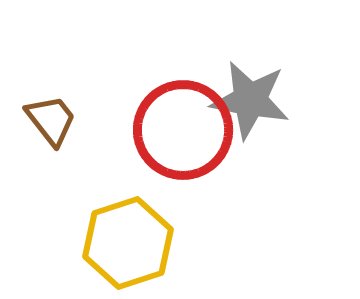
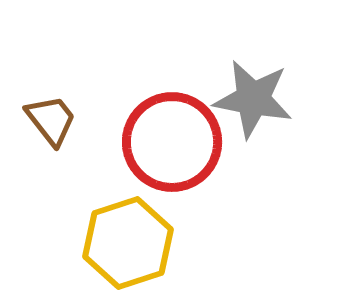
gray star: moved 3 px right, 1 px up
red circle: moved 11 px left, 12 px down
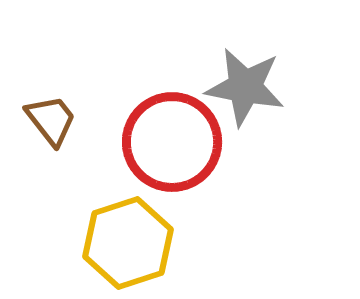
gray star: moved 8 px left, 12 px up
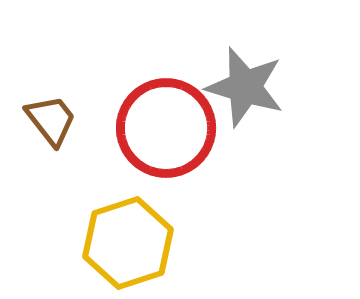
gray star: rotated 6 degrees clockwise
red circle: moved 6 px left, 14 px up
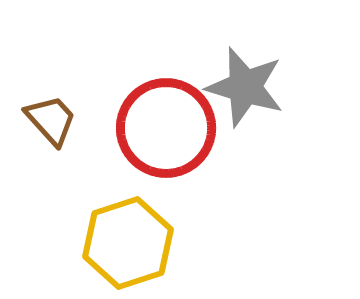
brown trapezoid: rotated 4 degrees counterclockwise
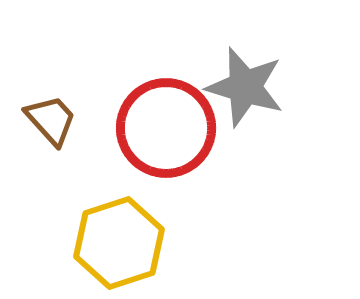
yellow hexagon: moved 9 px left
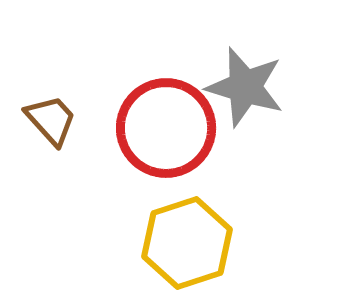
yellow hexagon: moved 68 px right
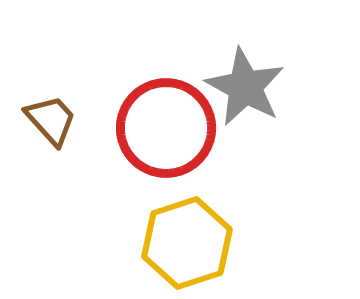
gray star: rotated 12 degrees clockwise
